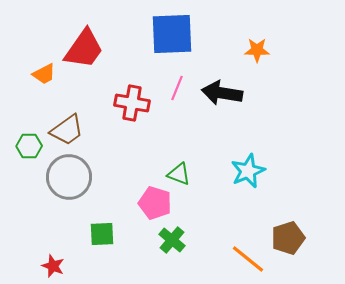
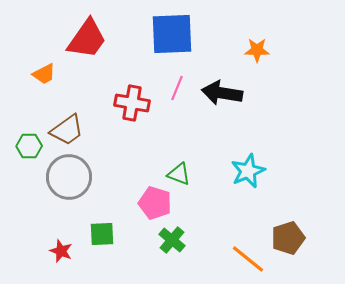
red trapezoid: moved 3 px right, 10 px up
red star: moved 8 px right, 15 px up
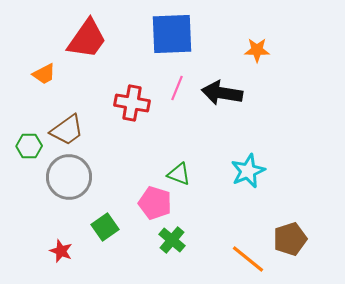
green square: moved 3 px right, 7 px up; rotated 32 degrees counterclockwise
brown pentagon: moved 2 px right, 1 px down
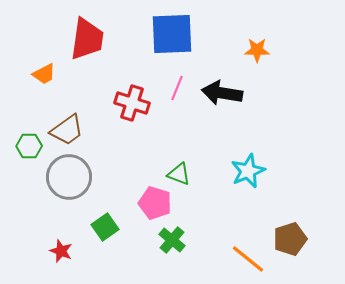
red trapezoid: rotated 27 degrees counterclockwise
red cross: rotated 8 degrees clockwise
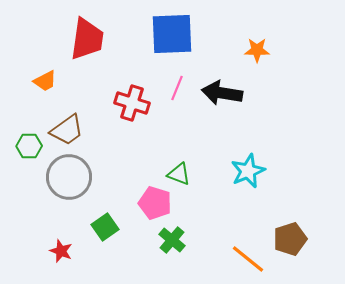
orange trapezoid: moved 1 px right, 7 px down
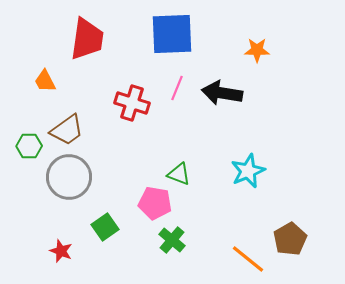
orange trapezoid: rotated 90 degrees clockwise
pink pentagon: rotated 8 degrees counterclockwise
brown pentagon: rotated 12 degrees counterclockwise
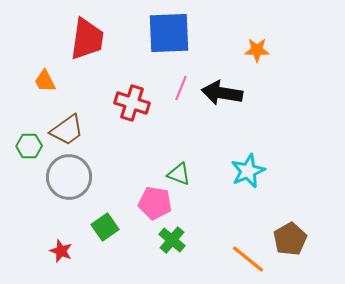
blue square: moved 3 px left, 1 px up
pink line: moved 4 px right
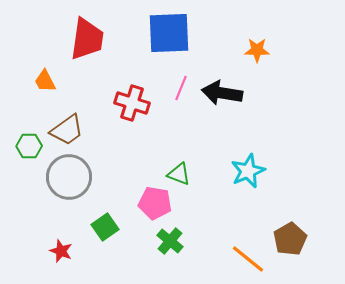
green cross: moved 2 px left, 1 px down
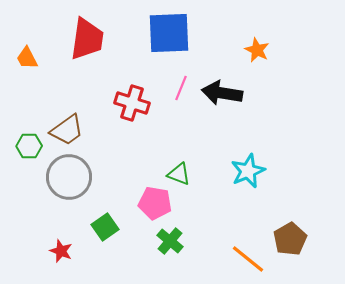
orange star: rotated 25 degrees clockwise
orange trapezoid: moved 18 px left, 23 px up
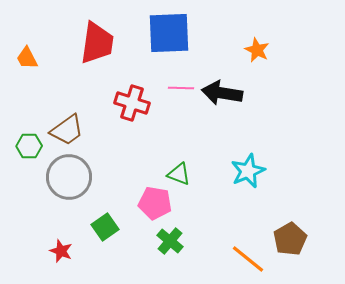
red trapezoid: moved 10 px right, 4 px down
pink line: rotated 70 degrees clockwise
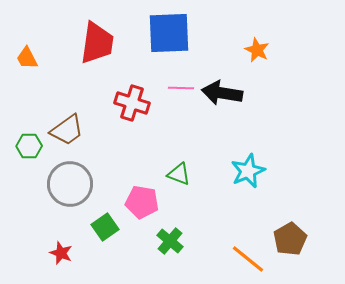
gray circle: moved 1 px right, 7 px down
pink pentagon: moved 13 px left, 1 px up
red star: moved 2 px down
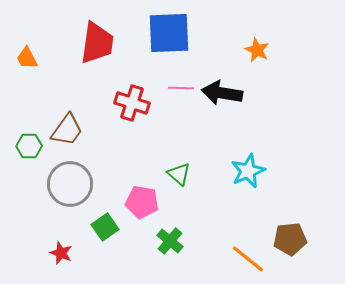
brown trapezoid: rotated 18 degrees counterclockwise
green triangle: rotated 20 degrees clockwise
brown pentagon: rotated 24 degrees clockwise
